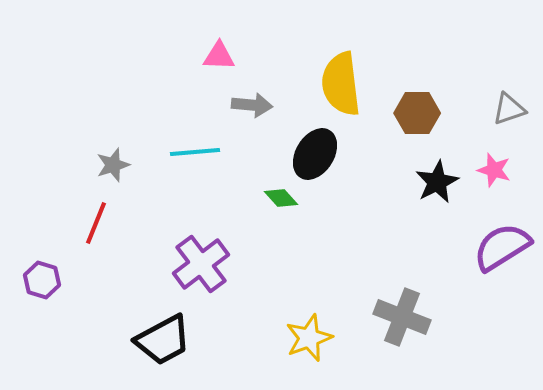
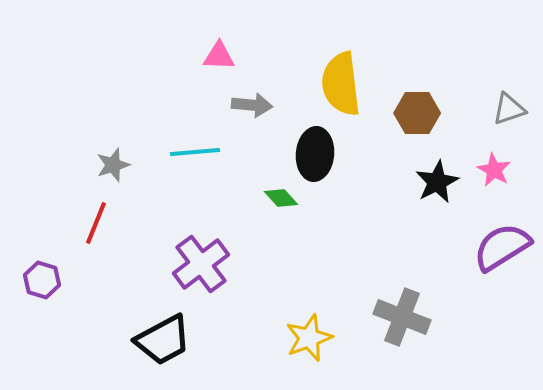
black ellipse: rotated 27 degrees counterclockwise
pink star: rotated 12 degrees clockwise
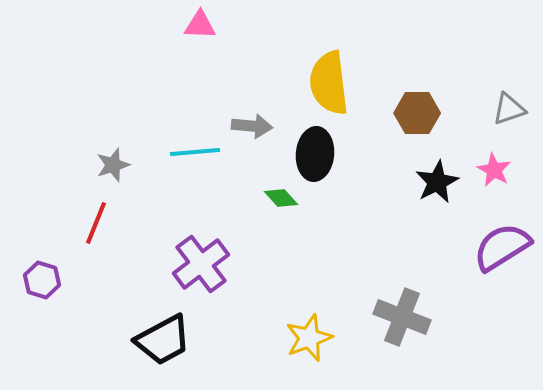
pink triangle: moved 19 px left, 31 px up
yellow semicircle: moved 12 px left, 1 px up
gray arrow: moved 21 px down
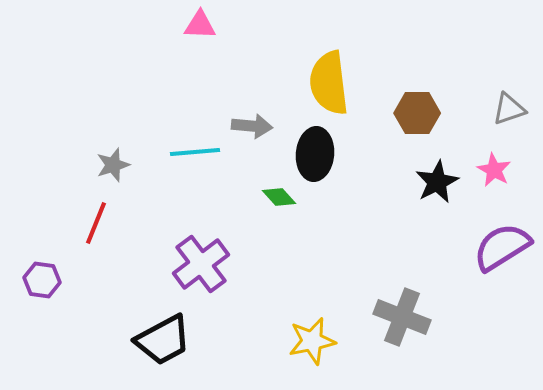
green diamond: moved 2 px left, 1 px up
purple hexagon: rotated 9 degrees counterclockwise
yellow star: moved 3 px right, 3 px down; rotated 9 degrees clockwise
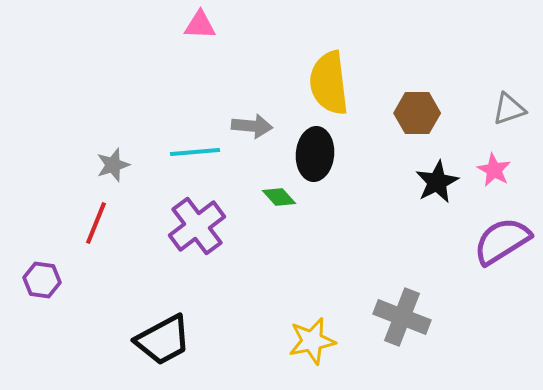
purple semicircle: moved 6 px up
purple cross: moved 4 px left, 38 px up
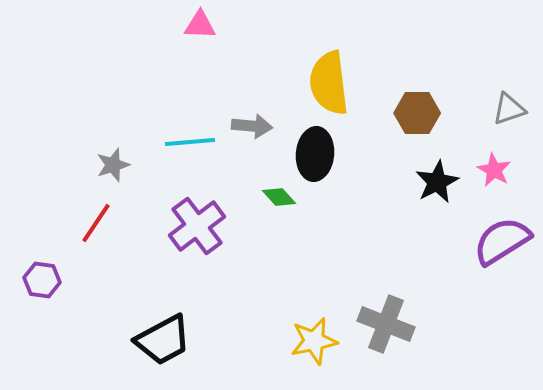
cyan line: moved 5 px left, 10 px up
red line: rotated 12 degrees clockwise
gray cross: moved 16 px left, 7 px down
yellow star: moved 2 px right
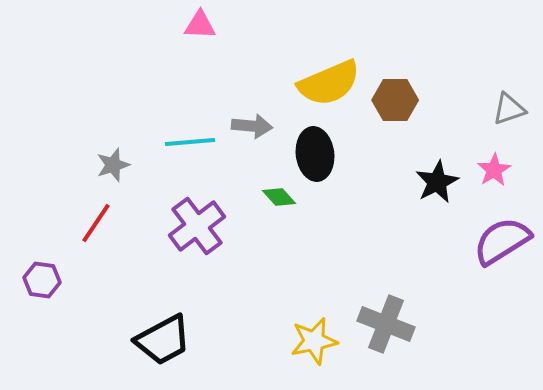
yellow semicircle: rotated 106 degrees counterclockwise
brown hexagon: moved 22 px left, 13 px up
black ellipse: rotated 12 degrees counterclockwise
pink star: rotated 12 degrees clockwise
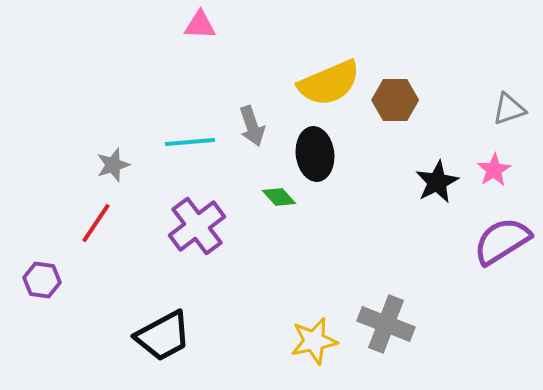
gray arrow: rotated 66 degrees clockwise
black trapezoid: moved 4 px up
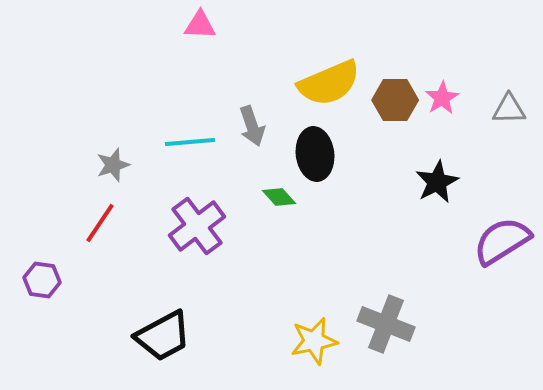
gray triangle: rotated 18 degrees clockwise
pink star: moved 52 px left, 72 px up
red line: moved 4 px right
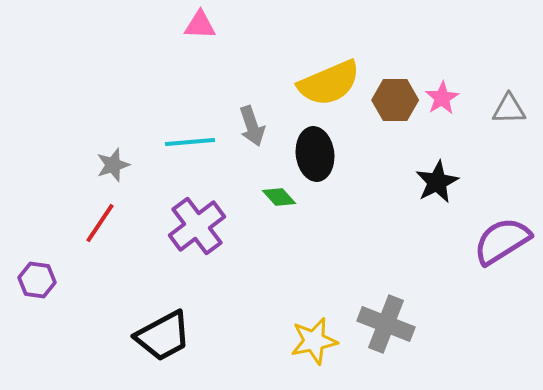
purple hexagon: moved 5 px left
